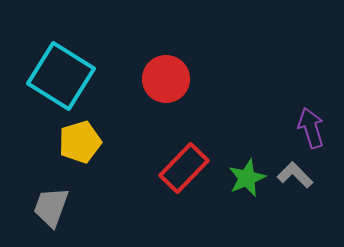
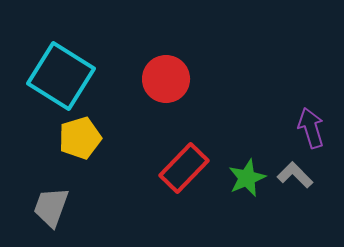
yellow pentagon: moved 4 px up
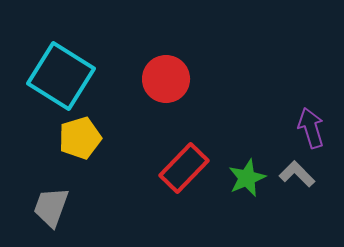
gray L-shape: moved 2 px right, 1 px up
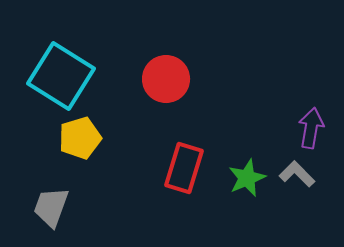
purple arrow: rotated 27 degrees clockwise
red rectangle: rotated 27 degrees counterclockwise
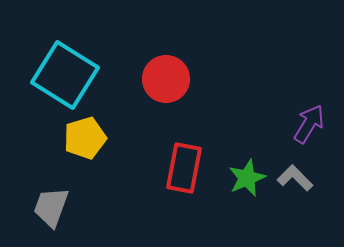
cyan square: moved 4 px right, 1 px up
purple arrow: moved 2 px left, 4 px up; rotated 21 degrees clockwise
yellow pentagon: moved 5 px right
red rectangle: rotated 6 degrees counterclockwise
gray L-shape: moved 2 px left, 4 px down
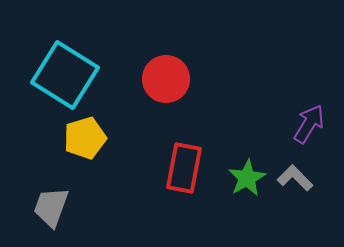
green star: rotated 6 degrees counterclockwise
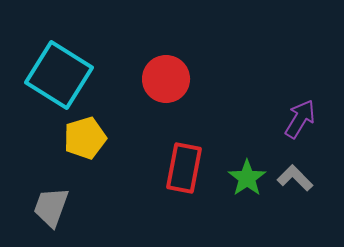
cyan square: moved 6 px left
purple arrow: moved 9 px left, 5 px up
green star: rotated 6 degrees counterclockwise
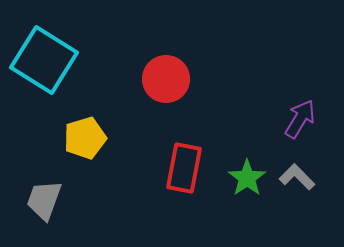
cyan square: moved 15 px left, 15 px up
gray L-shape: moved 2 px right, 1 px up
gray trapezoid: moved 7 px left, 7 px up
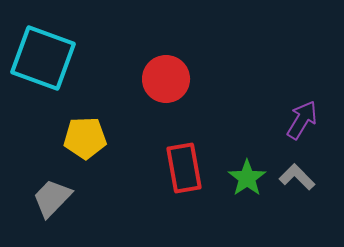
cyan square: moved 1 px left, 2 px up; rotated 12 degrees counterclockwise
purple arrow: moved 2 px right, 1 px down
yellow pentagon: rotated 15 degrees clockwise
red rectangle: rotated 21 degrees counterclockwise
gray trapezoid: moved 8 px right, 2 px up; rotated 24 degrees clockwise
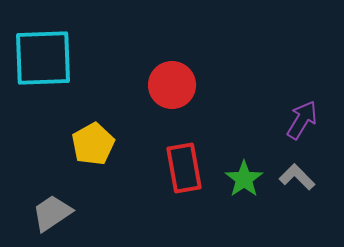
cyan square: rotated 22 degrees counterclockwise
red circle: moved 6 px right, 6 px down
yellow pentagon: moved 8 px right, 6 px down; rotated 27 degrees counterclockwise
green star: moved 3 px left, 1 px down
gray trapezoid: moved 15 px down; rotated 12 degrees clockwise
